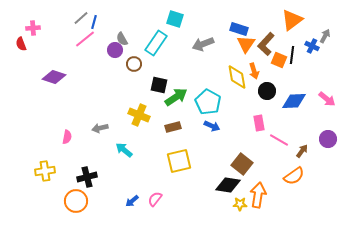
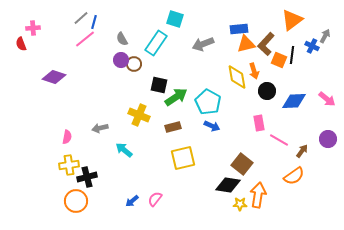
blue rectangle at (239, 29): rotated 24 degrees counterclockwise
orange triangle at (246, 44): rotated 42 degrees clockwise
purple circle at (115, 50): moved 6 px right, 10 px down
yellow square at (179, 161): moved 4 px right, 3 px up
yellow cross at (45, 171): moved 24 px right, 6 px up
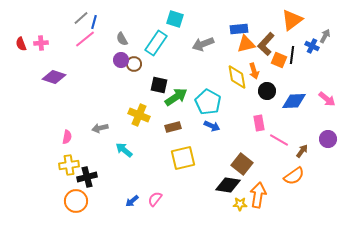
pink cross at (33, 28): moved 8 px right, 15 px down
